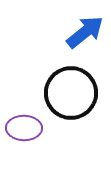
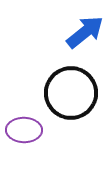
purple ellipse: moved 2 px down
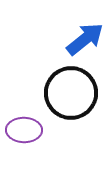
blue arrow: moved 7 px down
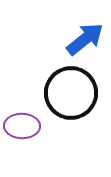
purple ellipse: moved 2 px left, 4 px up
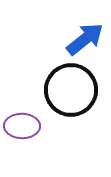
black circle: moved 3 px up
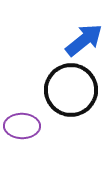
blue arrow: moved 1 px left, 1 px down
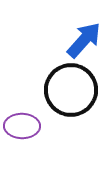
blue arrow: rotated 9 degrees counterclockwise
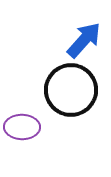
purple ellipse: moved 1 px down
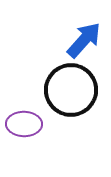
purple ellipse: moved 2 px right, 3 px up
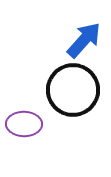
black circle: moved 2 px right
